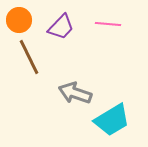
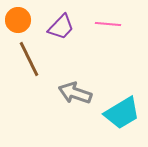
orange circle: moved 1 px left
brown line: moved 2 px down
cyan trapezoid: moved 10 px right, 7 px up
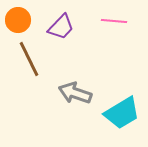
pink line: moved 6 px right, 3 px up
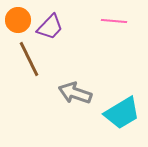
purple trapezoid: moved 11 px left
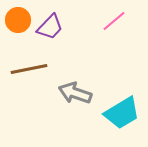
pink line: rotated 45 degrees counterclockwise
brown line: moved 10 px down; rotated 75 degrees counterclockwise
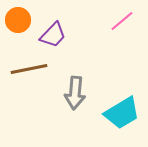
pink line: moved 8 px right
purple trapezoid: moved 3 px right, 8 px down
gray arrow: rotated 104 degrees counterclockwise
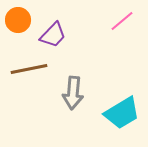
gray arrow: moved 2 px left
